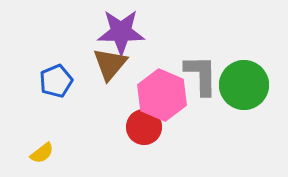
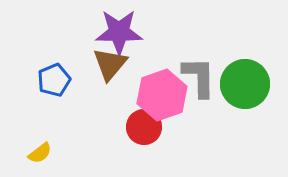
purple star: moved 2 px left
gray L-shape: moved 2 px left, 2 px down
blue pentagon: moved 2 px left, 1 px up
green circle: moved 1 px right, 1 px up
pink hexagon: rotated 18 degrees clockwise
yellow semicircle: moved 2 px left
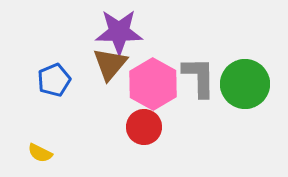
pink hexagon: moved 9 px left, 11 px up; rotated 12 degrees counterclockwise
yellow semicircle: rotated 65 degrees clockwise
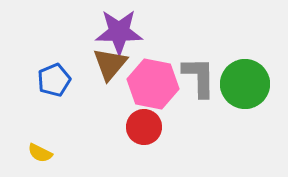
pink hexagon: rotated 18 degrees counterclockwise
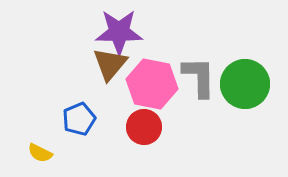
blue pentagon: moved 25 px right, 39 px down
pink hexagon: moved 1 px left
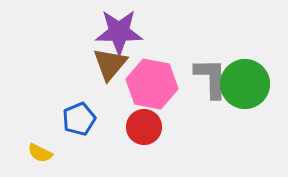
gray L-shape: moved 12 px right, 1 px down
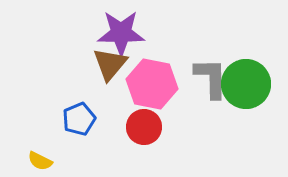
purple star: moved 2 px right, 1 px down
green circle: moved 1 px right
yellow semicircle: moved 8 px down
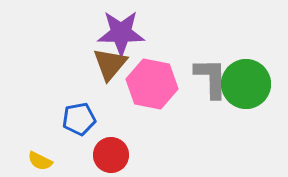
blue pentagon: rotated 12 degrees clockwise
red circle: moved 33 px left, 28 px down
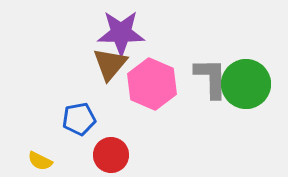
pink hexagon: rotated 12 degrees clockwise
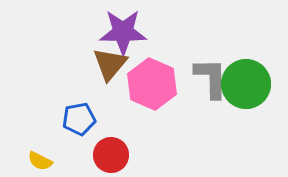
purple star: moved 2 px right, 1 px up
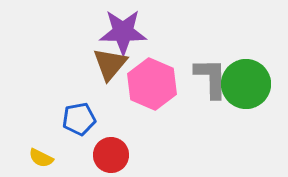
yellow semicircle: moved 1 px right, 3 px up
